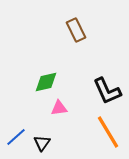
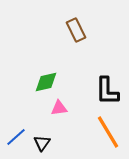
black L-shape: rotated 24 degrees clockwise
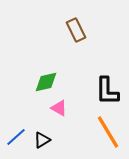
pink triangle: rotated 36 degrees clockwise
black triangle: moved 3 px up; rotated 24 degrees clockwise
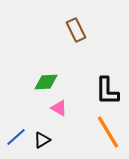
green diamond: rotated 10 degrees clockwise
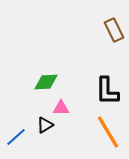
brown rectangle: moved 38 px right
pink triangle: moved 2 px right; rotated 30 degrees counterclockwise
black triangle: moved 3 px right, 15 px up
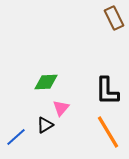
brown rectangle: moved 12 px up
pink triangle: rotated 48 degrees counterclockwise
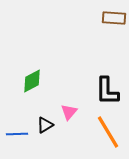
brown rectangle: rotated 60 degrees counterclockwise
green diamond: moved 14 px left, 1 px up; rotated 25 degrees counterclockwise
pink triangle: moved 8 px right, 4 px down
blue line: moved 1 px right, 3 px up; rotated 40 degrees clockwise
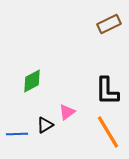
brown rectangle: moved 5 px left, 6 px down; rotated 30 degrees counterclockwise
pink triangle: moved 2 px left; rotated 12 degrees clockwise
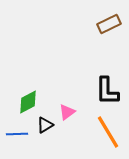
green diamond: moved 4 px left, 21 px down
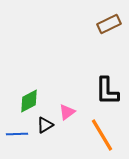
green diamond: moved 1 px right, 1 px up
orange line: moved 6 px left, 3 px down
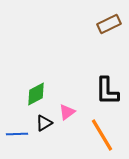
green diamond: moved 7 px right, 7 px up
black triangle: moved 1 px left, 2 px up
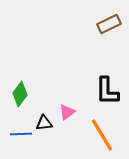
green diamond: moved 16 px left; rotated 25 degrees counterclockwise
black triangle: rotated 24 degrees clockwise
blue line: moved 4 px right
